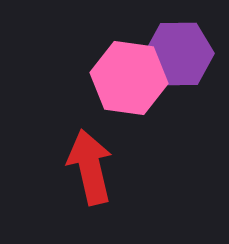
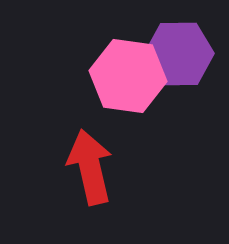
pink hexagon: moved 1 px left, 2 px up
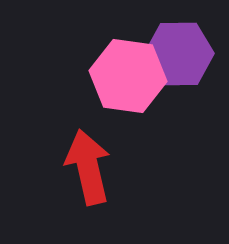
red arrow: moved 2 px left
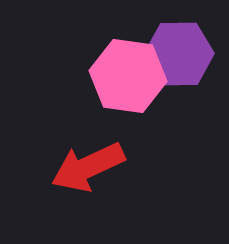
red arrow: rotated 102 degrees counterclockwise
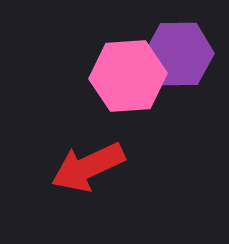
pink hexagon: rotated 12 degrees counterclockwise
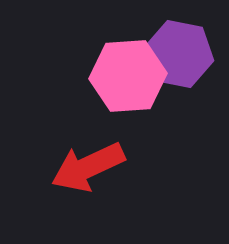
purple hexagon: rotated 12 degrees clockwise
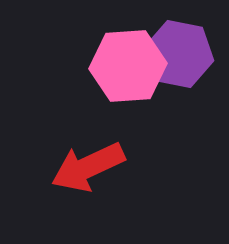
pink hexagon: moved 10 px up
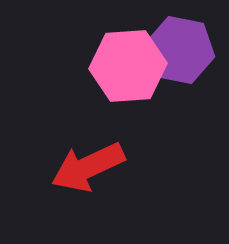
purple hexagon: moved 1 px right, 4 px up
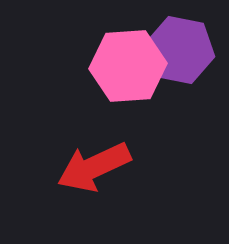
red arrow: moved 6 px right
